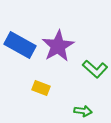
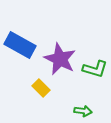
purple star: moved 2 px right, 13 px down; rotated 16 degrees counterclockwise
green L-shape: rotated 25 degrees counterclockwise
yellow rectangle: rotated 24 degrees clockwise
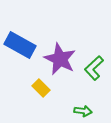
green L-shape: moved 1 px left, 1 px up; rotated 120 degrees clockwise
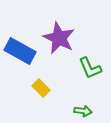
blue rectangle: moved 6 px down
purple star: moved 1 px left, 21 px up
green L-shape: moved 4 px left; rotated 70 degrees counterclockwise
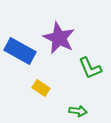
yellow rectangle: rotated 12 degrees counterclockwise
green arrow: moved 5 px left
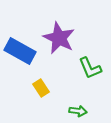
yellow rectangle: rotated 24 degrees clockwise
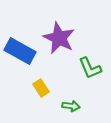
green arrow: moved 7 px left, 5 px up
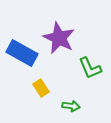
blue rectangle: moved 2 px right, 2 px down
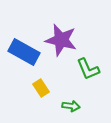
purple star: moved 2 px right, 2 px down; rotated 12 degrees counterclockwise
blue rectangle: moved 2 px right, 1 px up
green L-shape: moved 2 px left, 1 px down
